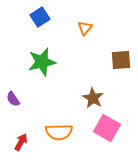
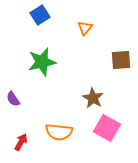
blue square: moved 2 px up
orange semicircle: rotated 8 degrees clockwise
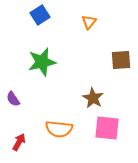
orange triangle: moved 4 px right, 6 px up
pink square: rotated 24 degrees counterclockwise
orange semicircle: moved 3 px up
red arrow: moved 2 px left
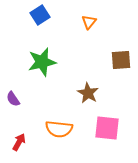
brown star: moved 5 px left, 5 px up
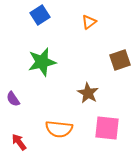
orange triangle: rotated 14 degrees clockwise
brown square: moved 1 px left; rotated 15 degrees counterclockwise
red arrow: rotated 66 degrees counterclockwise
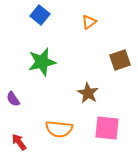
blue square: rotated 18 degrees counterclockwise
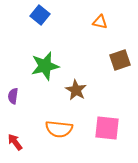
orange triangle: moved 11 px right; rotated 49 degrees clockwise
green star: moved 3 px right, 4 px down
brown star: moved 12 px left, 3 px up
purple semicircle: moved 3 px up; rotated 42 degrees clockwise
red arrow: moved 4 px left
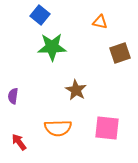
brown square: moved 7 px up
green star: moved 7 px right, 19 px up; rotated 12 degrees clockwise
orange semicircle: moved 1 px left, 1 px up; rotated 8 degrees counterclockwise
red arrow: moved 4 px right
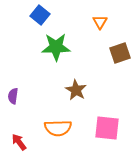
orange triangle: rotated 49 degrees clockwise
green star: moved 4 px right
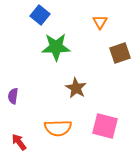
brown star: moved 2 px up
pink square: moved 2 px left, 2 px up; rotated 8 degrees clockwise
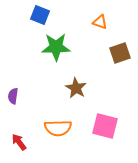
blue square: rotated 18 degrees counterclockwise
orange triangle: rotated 42 degrees counterclockwise
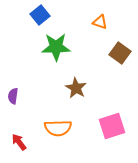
blue square: rotated 30 degrees clockwise
brown square: rotated 35 degrees counterclockwise
pink square: moved 7 px right; rotated 32 degrees counterclockwise
